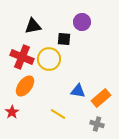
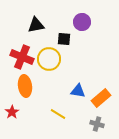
black triangle: moved 3 px right, 1 px up
orange ellipse: rotated 45 degrees counterclockwise
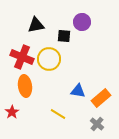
black square: moved 3 px up
gray cross: rotated 24 degrees clockwise
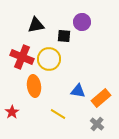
orange ellipse: moved 9 px right
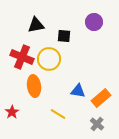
purple circle: moved 12 px right
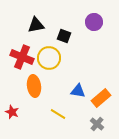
black square: rotated 16 degrees clockwise
yellow circle: moved 1 px up
red star: rotated 16 degrees counterclockwise
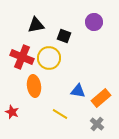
yellow line: moved 2 px right
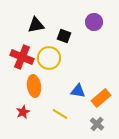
red star: moved 11 px right; rotated 24 degrees clockwise
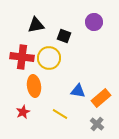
red cross: rotated 15 degrees counterclockwise
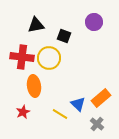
blue triangle: moved 13 px down; rotated 35 degrees clockwise
